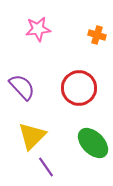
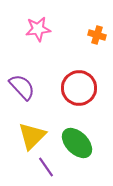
green ellipse: moved 16 px left
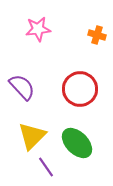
red circle: moved 1 px right, 1 px down
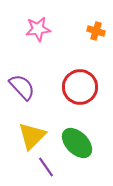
orange cross: moved 1 px left, 4 px up
red circle: moved 2 px up
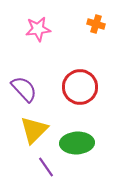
orange cross: moved 7 px up
purple semicircle: moved 2 px right, 2 px down
yellow triangle: moved 2 px right, 6 px up
green ellipse: rotated 48 degrees counterclockwise
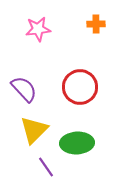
orange cross: rotated 18 degrees counterclockwise
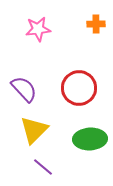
red circle: moved 1 px left, 1 px down
green ellipse: moved 13 px right, 4 px up
purple line: moved 3 px left; rotated 15 degrees counterclockwise
